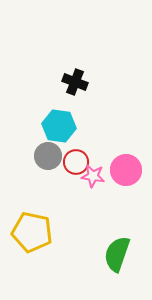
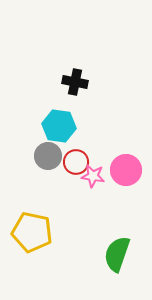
black cross: rotated 10 degrees counterclockwise
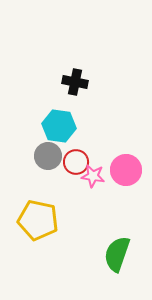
yellow pentagon: moved 6 px right, 12 px up
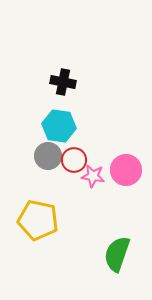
black cross: moved 12 px left
red circle: moved 2 px left, 2 px up
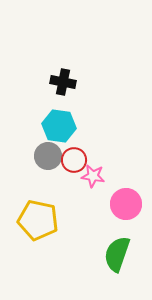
pink circle: moved 34 px down
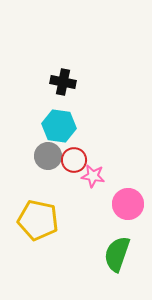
pink circle: moved 2 px right
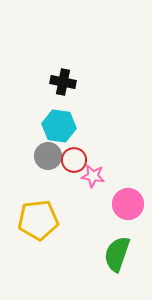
yellow pentagon: rotated 18 degrees counterclockwise
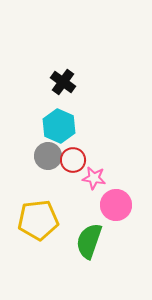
black cross: rotated 25 degrees clockwise
cyan hexagon: rotated 16 degrees clockwise
red circle: moved 1 px left
pink star: moved 1 px right, 2 px down
pink circle: moved 12 px left, 1 px down
green semicircle: moved 28 px left, 13 px up
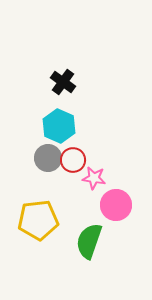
gray circle: moved 2 px down
